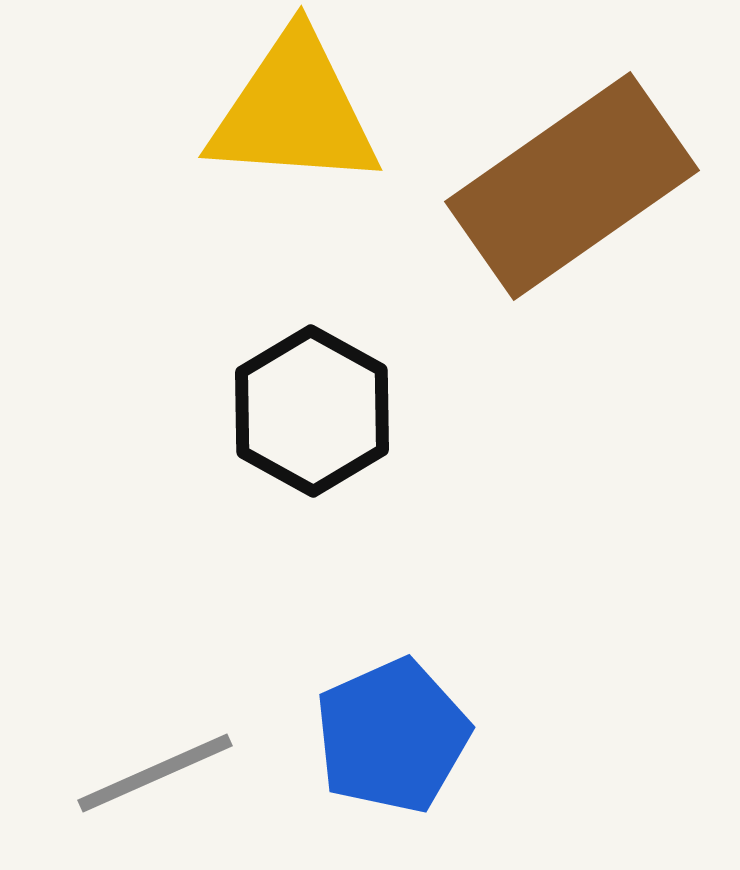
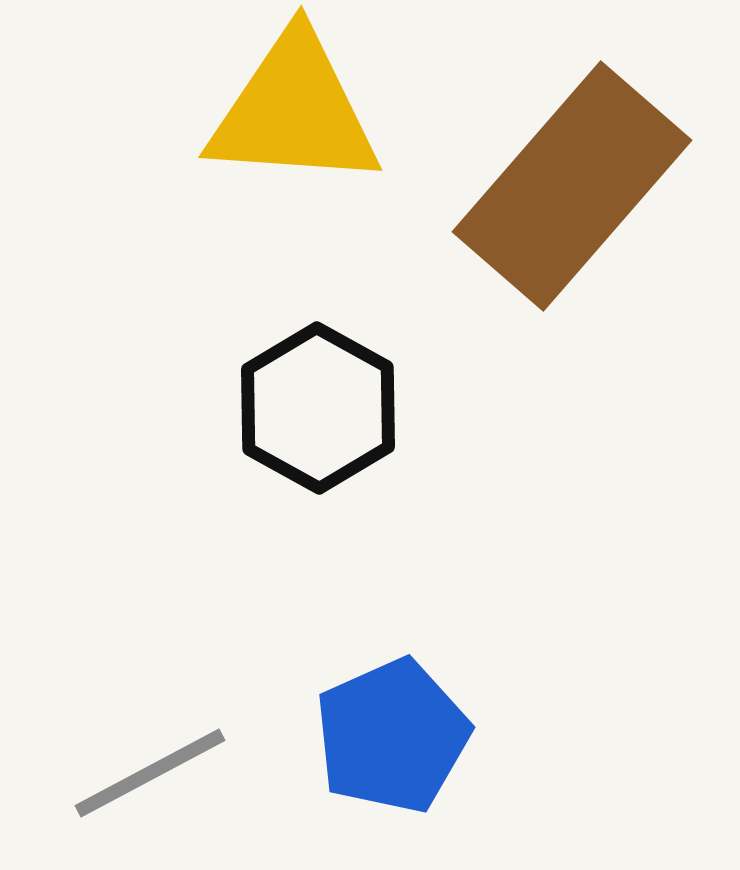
brown rectangle: rotated 14 degrees counterclockwise
black hexagon: moved 6 px right, 3 px up
gray line: moved 5 px left; rotated 4 degrees counterclockwise
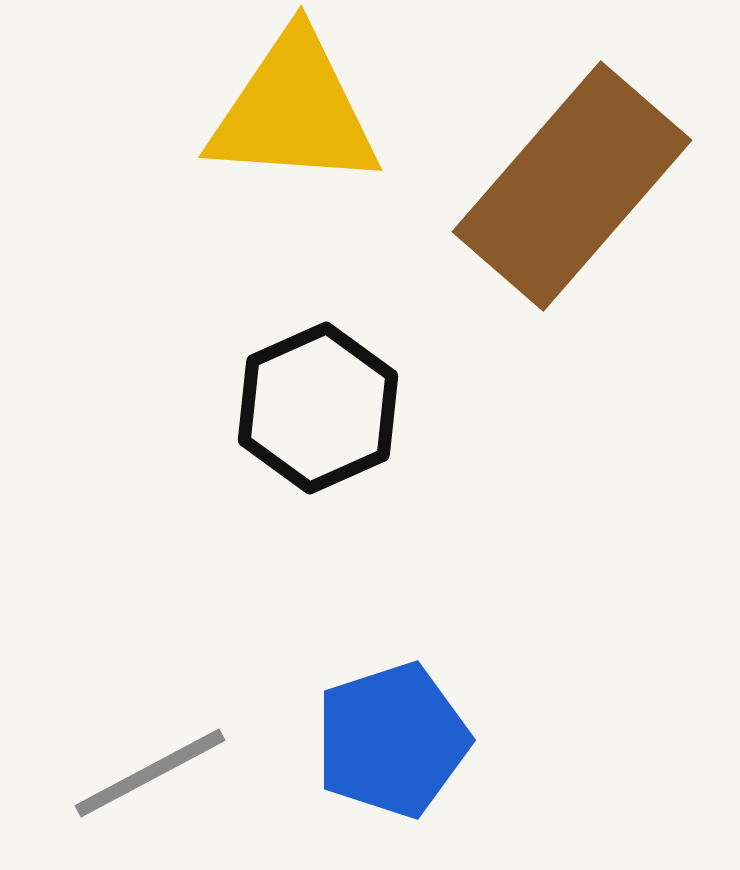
black hexagon: rotated 7 degrees clockwise
blue pentagon: moved 4 px down; rotated 6 degrees clockwise
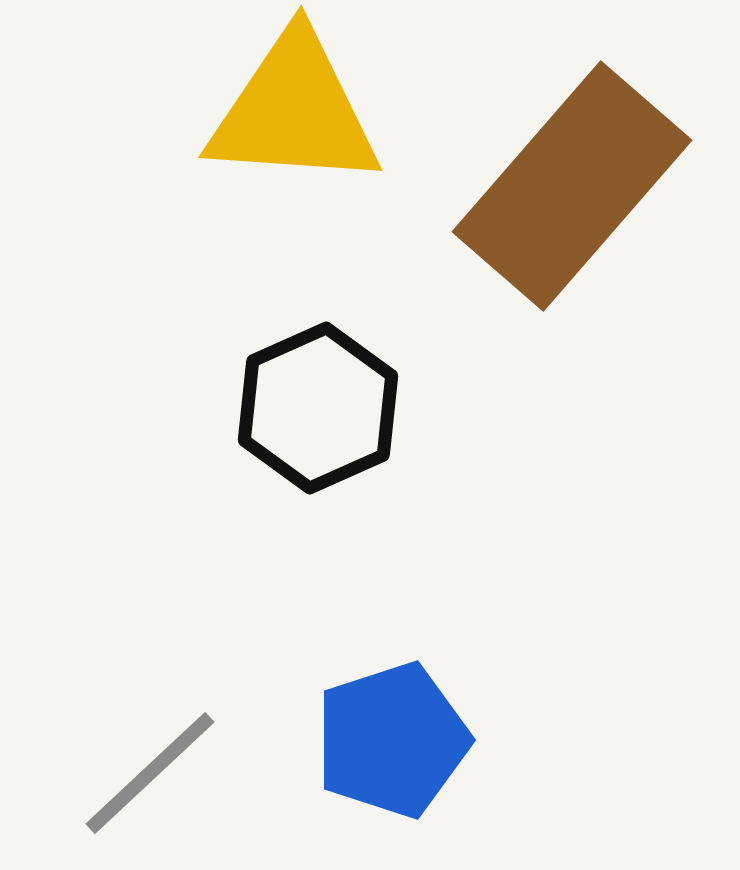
gray line: rotated 15 degrees counterclockwise
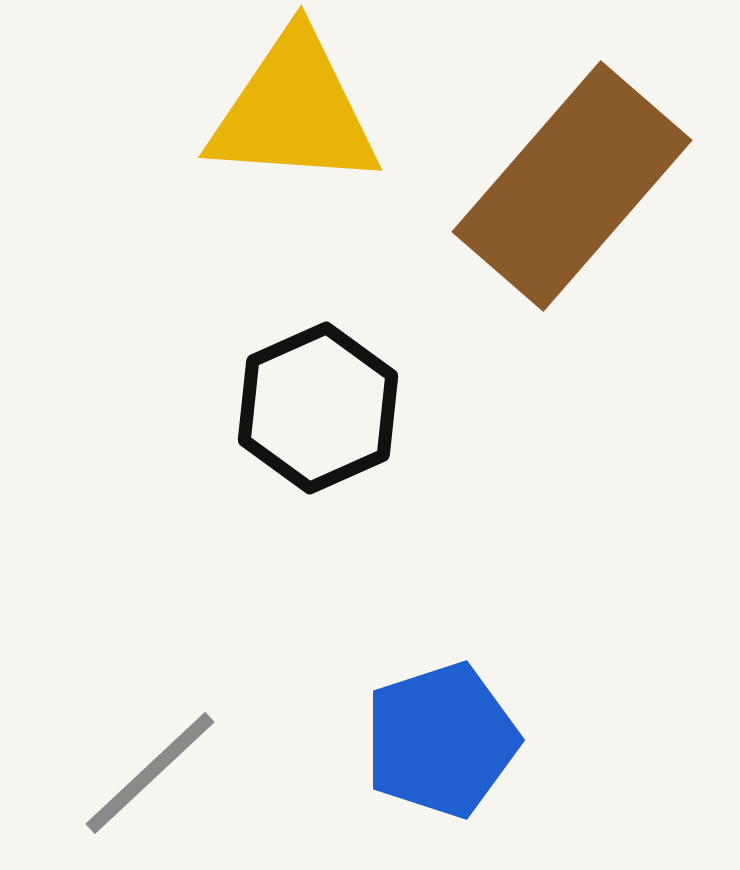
blue pentagon: moved 49 px right
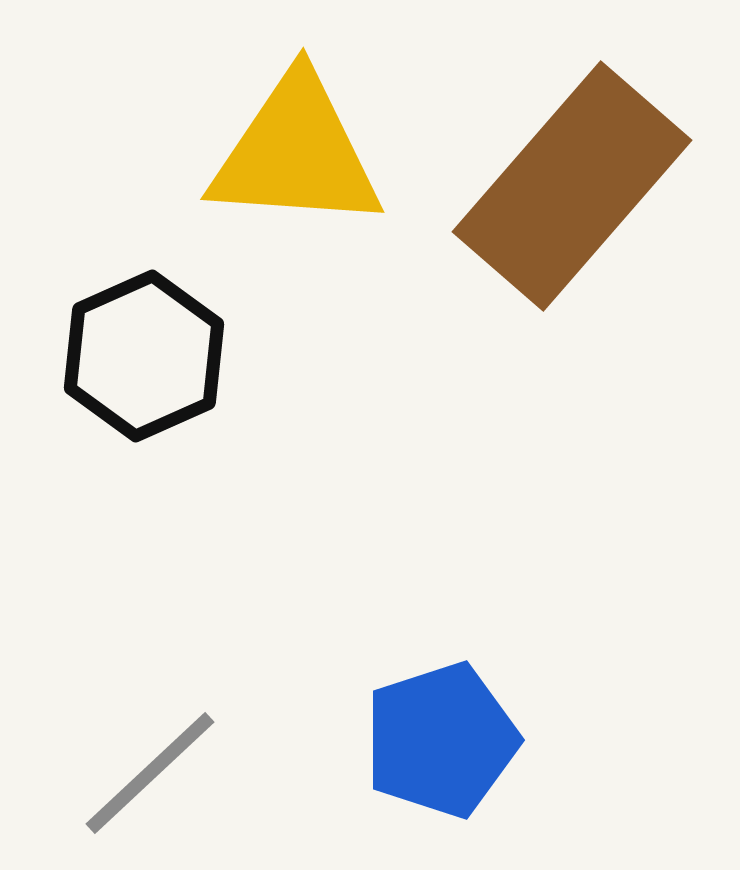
yellow triangle: moved 2 px right, 42 px down
black hexagon: moved 174 px left, 52 px up
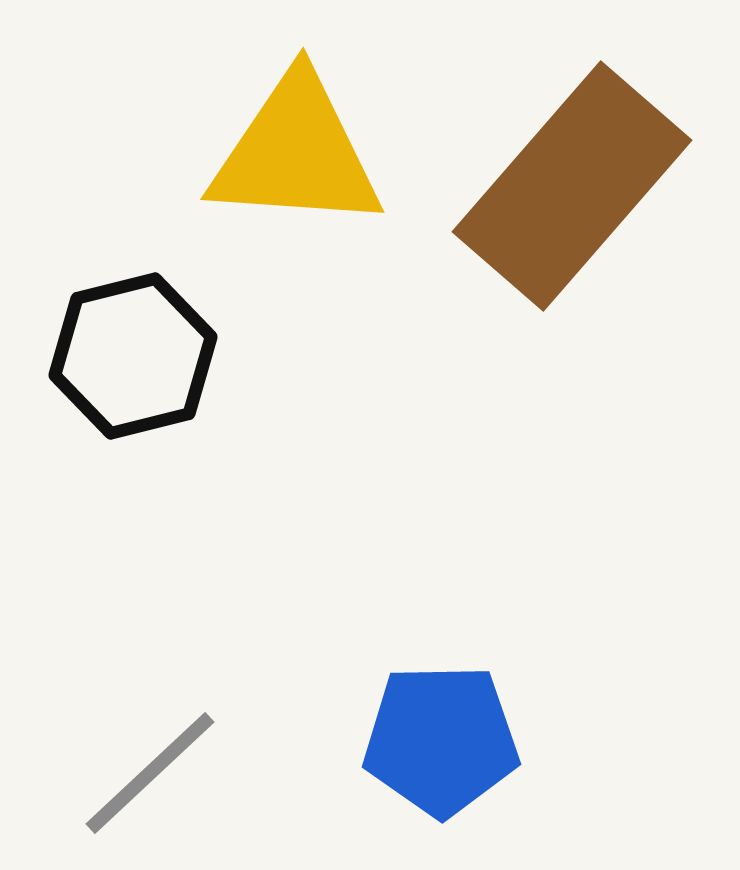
black hexagon: moved 11 px left; rotated 10 degrees clockwise
blue pentagon: rotated 17 degrees clockwise
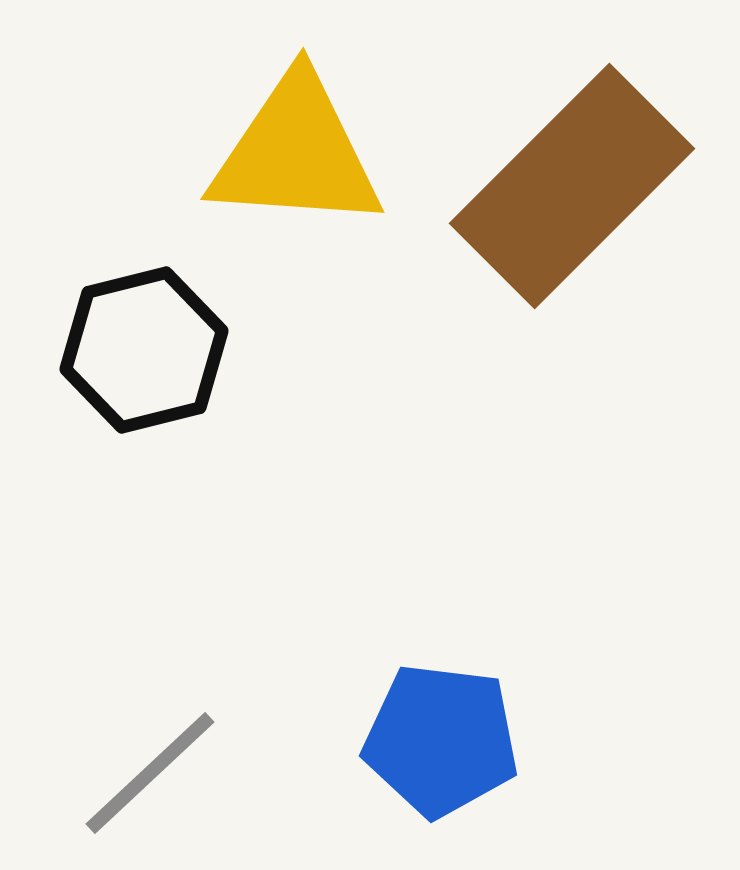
brown rectangle: rotated 4 degrees clockwise
black hexagon: moved 11 px right, 6 px up
blue pentagon: rotated 8 degrees clockwise
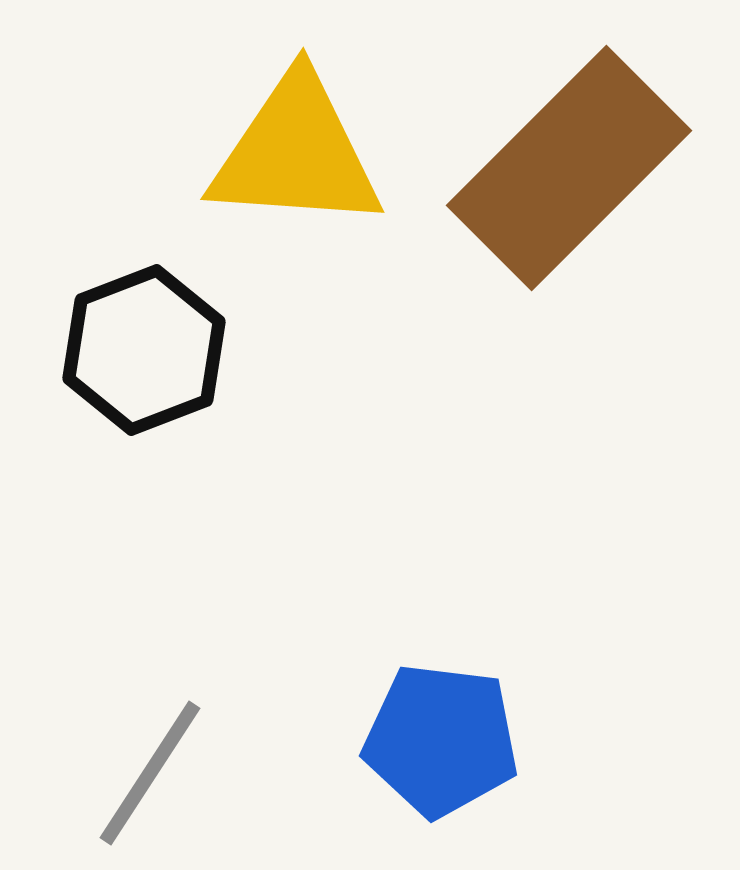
brown rectangle: moved 3 px left, 18 px up
black hexagon: rotated 7 degrees counterclockwise
gray line: rotated 14 degrees counterclockwise
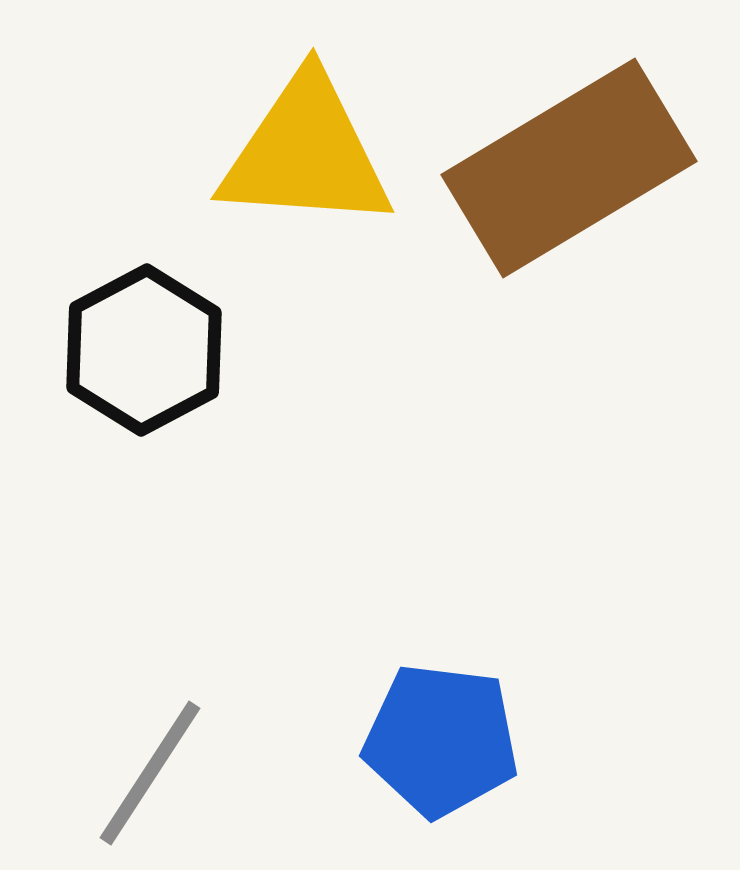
yellow triangle: moved 10 px right
brown rectangle: rotated 14 degrees clockwise
black hexagon: rotated 7 degrees counterclockwise
